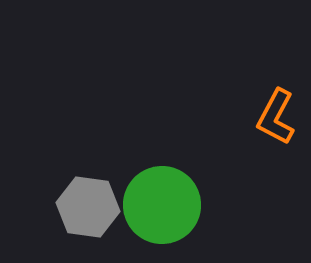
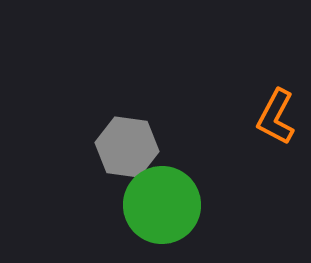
gray hexagon: moved 39 px right, 60 px up
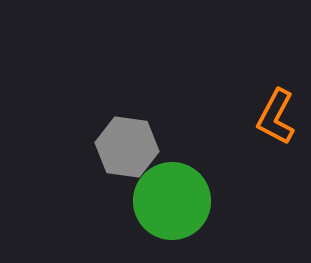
green circle: moved 10 px right, 4 px up
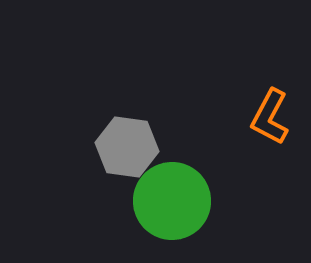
orange L-shape: moved 6 px left
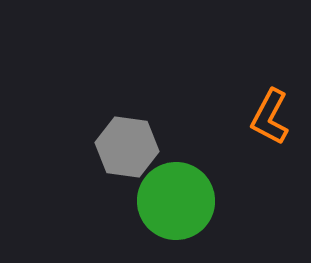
green circle: moved 4 px right
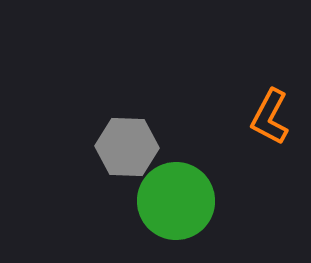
gray hexagon: rotated 6 degrees counterclockwise
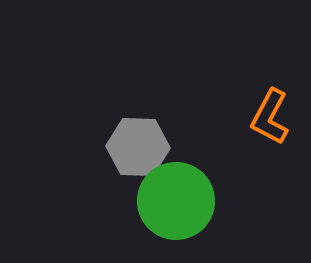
gray hexagon: moved 11 px right
